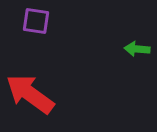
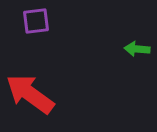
purple square: rotated 16 degrees counterclockwise
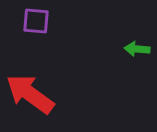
purple square: rotated 12 degrees clockwise
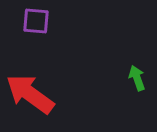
green arrow: moved 29 px down; rotated 65 degrees clockwise
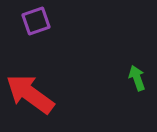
purple square: rotated 24 degrees counterclockwise
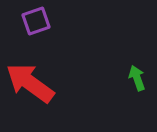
red arrow: moved 11 px up
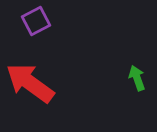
purple square: rotated 8 degrees counterclockwise
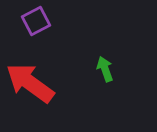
green arrow: moved 32 px left, 9 px up
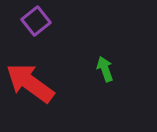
purple square: rotated 12 degrees counterclockwise
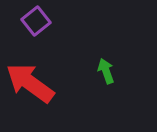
green arrow: moved 1 px right, 2 px down
